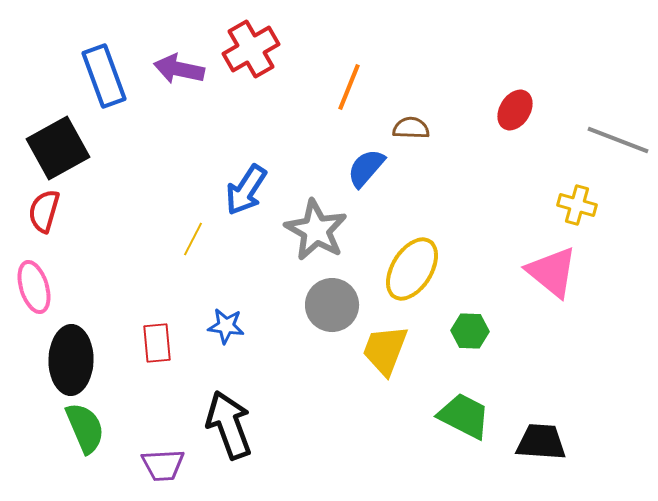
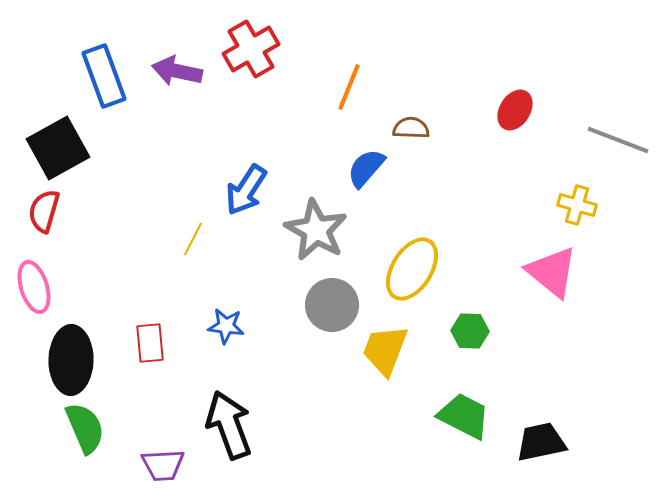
purple arrow: moved 2 px left, 2 px down
red rectangle: moved 7 px left
black trapezoid: rotated 16 degrees counterclockwise
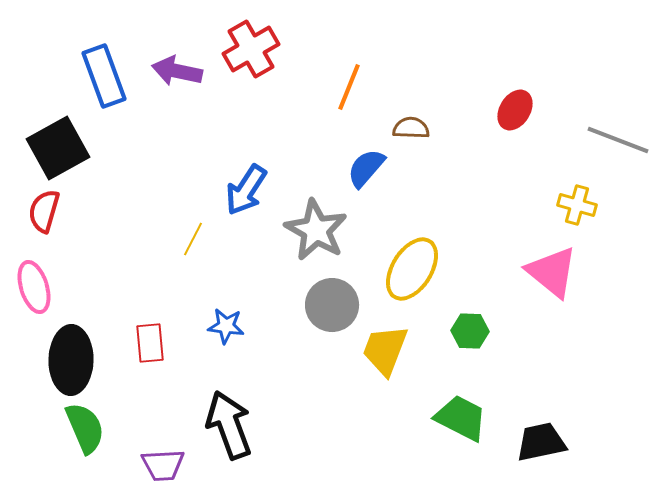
green trapezoid: moved 3 px left, 2 px down
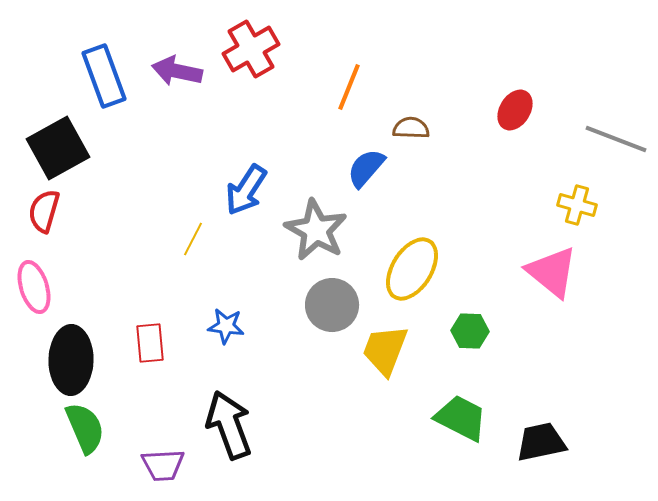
gray line: moved 2 px left, 1 px up
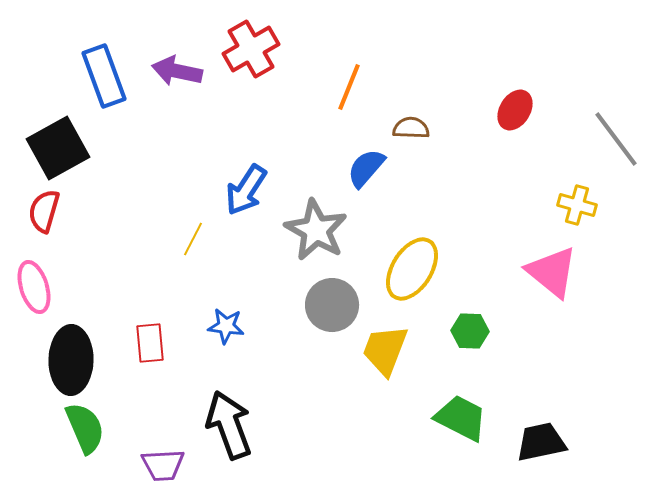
gray line: rotated 32 degrees clockwise
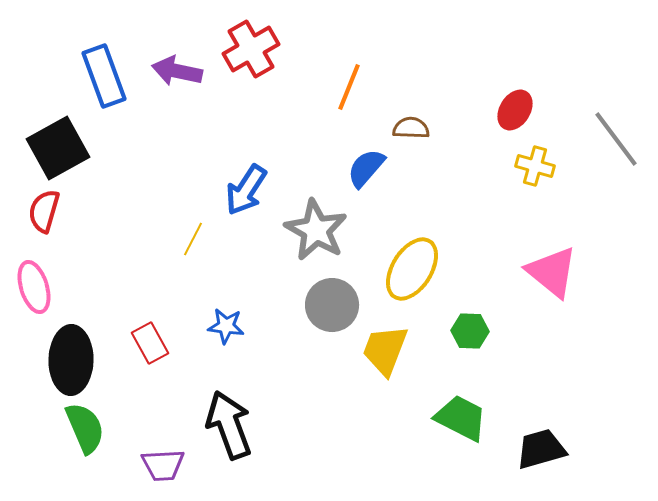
yellow cross: moved 42 px left, 39 px up
red rectangle: rotated 24 degrees counterclockwise
black trapezoid: moved 7 px down; rotated 4 degrees counterclockwise
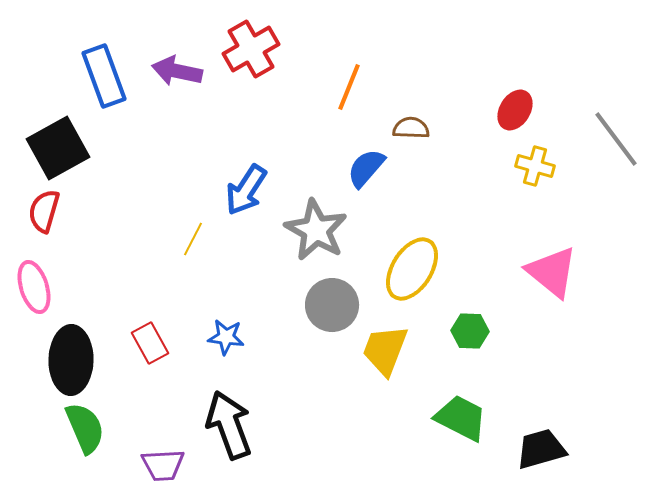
blue star: moved 11 px down
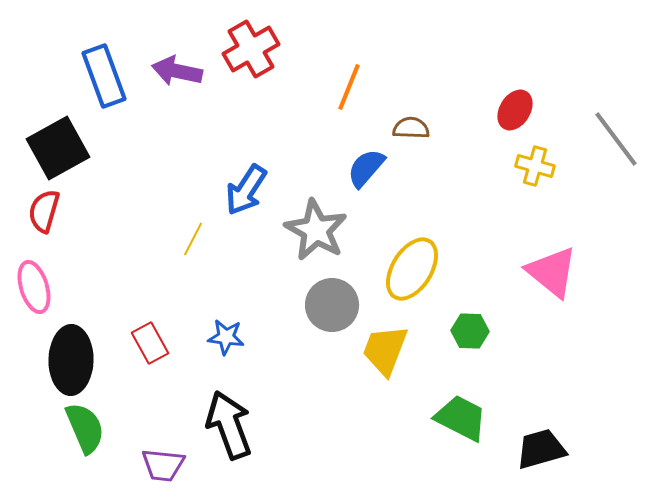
purple trapezoid: rotated 9 degrees clockwise
